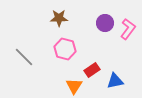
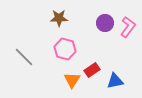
pink L-shape: moved 2 px up
orange triangle: moved 2 px left, 6 px up
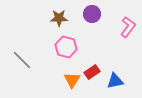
purple circle: moved 13 px left, 9 px up
pink hexagon: moved 1 px right, 2 px up
gray line: moved 2 px left, 3 px down
red rectangle: moved 2 px down
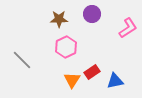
brown star: moved 1 px down
pink L-shape: moved 1 px down; rotated 20 degrees clockwise
pink hexagon: rotated 20 degrees clockwise
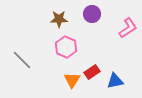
pink hexagon: rotated 10 degrees counterclockwise
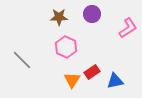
brown star: moved 2 px up
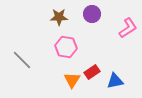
pink hexagon: rotated 15 degrees counterclockwise
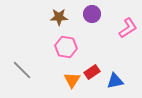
gray line: moved 10 px down
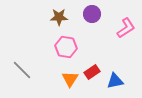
pink L-shape: moved 2 px left
orange triangle: moved 2 px left, 1 px up
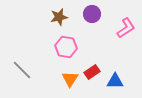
brown star: rotated 12 degrees counterclockwise
blue triangle: rotated 12 degrees clockwise
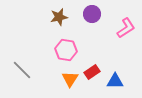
pink hexagon: moved 3 px down
